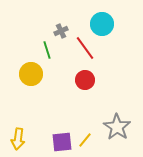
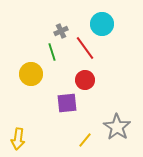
green line: moved 5 px right, 2 px down
purple square: moved 5 px right, 39 px up
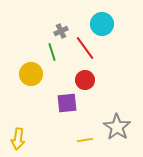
yellow line: rotated 42 degrees clockwise
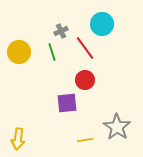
yellow circle: moved 12 px left, 22 px up
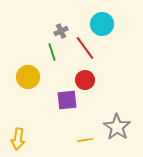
yellow circle: moved 9 px right, 25 px down
purple square: moved 3 px up
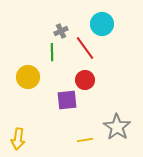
green line: rotated 18 degrees clockwise
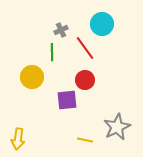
gray cross: moved 1 px up
yellow circle: moved 4 px right
gray star: rotated 12 degrees clockwise
yellow line: rotated 21 degrees clockwise
